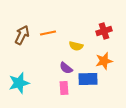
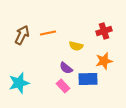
pink rectangle: moved 1 px left, 2 px up; rotated 40 degrees counterclockwise
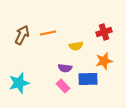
red cross: moved 1 px down
yellow semicircle: rotated 24 degrees counterclockwise
purple semicircle: moved 1 px left; rotated 32 degrees counterclockwise
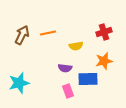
pink rectangle: moved 5 px right, 5 px down; rotated 24 degrees clockwise
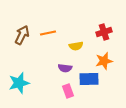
blue rectangle: moved 1 px right
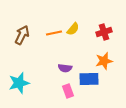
orange line: moved 6 px right
yellow semicircle: moved 3 px left, 17 px up; rotated 40 degrees counterclockwise
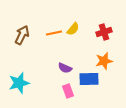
purple semicircle: rotated 16 degrees clockwise
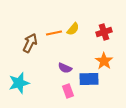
brown arrow: moved 8 px right, 8 px down
orange star: rotated 24 degrees counterclockwise
